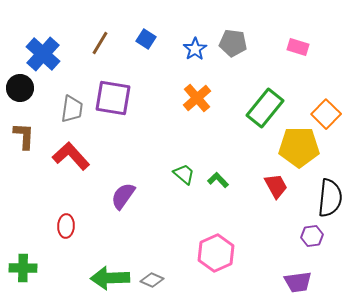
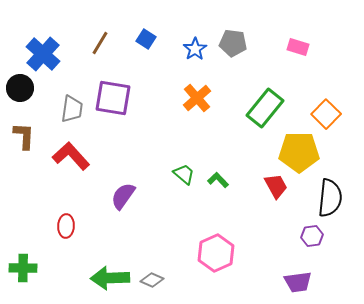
yellow pentagon: moved 5 px down
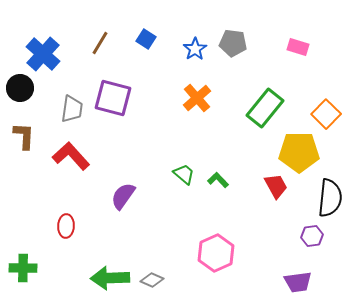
purple square: rotated 6 degrees clockwise
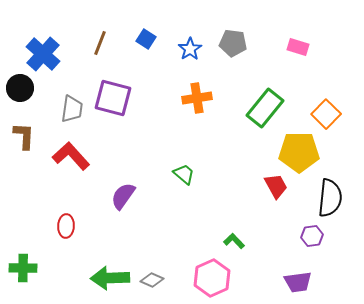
brown line: rotated 10 degrees counterclockwise
blue star: moved 5 px left
orange cross: rotated 32 degrees clockwise
green L-shape: moved 16 px right, 61 px down
pink hexagon: moved 4 px left, 25 px down
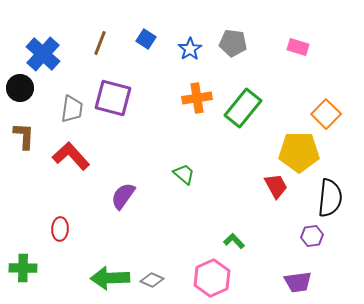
green rectangle: moved 22 px left
red ellipse: moved 6 px left, 3 px down
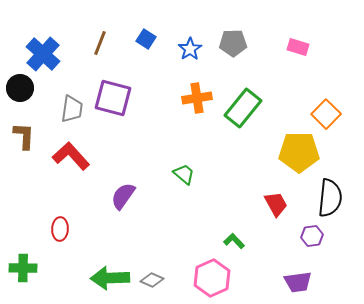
gray pentagon: rotated 8 degrees counterclockwise
red trapezoid: moved 18 px down
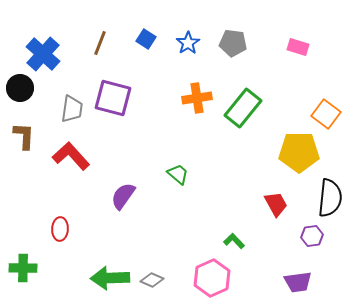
gray pentagon: rotated 8 degrees clockwise
blue star: moved 2 px left, 6 px up
orange square: rotated 8 degrees counterclockwise
green trapezoid: moved 6 px left
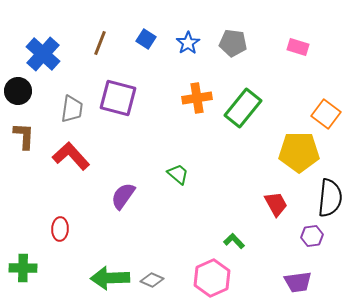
black circle: moved 2 px left, 3 px down
purple square: moved 5 px right
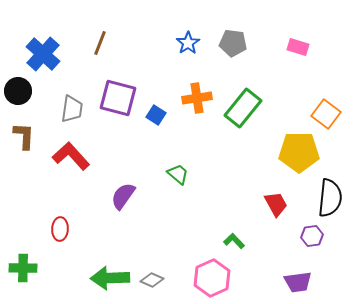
blue square: moved 10 px right, 76 px down
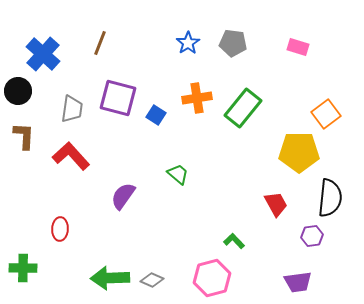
orange square: rotated 16 degrees clockwise
pink hexagon: rotated 9 degrees clockwise
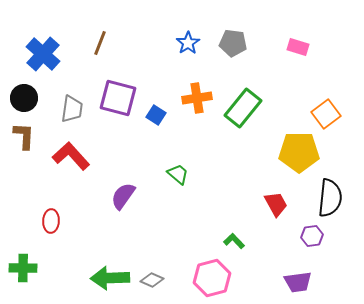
black circle: moved 6 px right, 7 px down
red ellipse: moved 9 px left, 8 px up
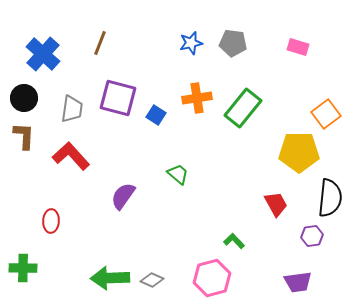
blue star: moved 3 px right; rotated 20 degrees clockwise
